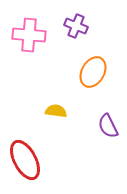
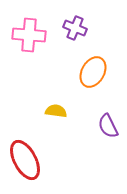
purple cross: moved 1 px left, 2 px down
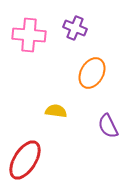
orange ellipse: moved 1 px left, 1 px down
red ellipse: rotated 60 degrees clockwise
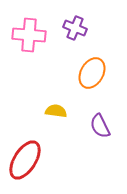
purple semicircle: moved 8 px left
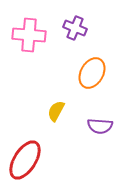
yellow semicircle: rotated 70 degrees counterclockwise
purple semicircle: rotated 60 degrees counterclockwise
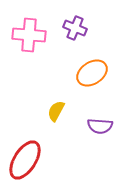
orange ellipse: rotated 28 degrees clockwise
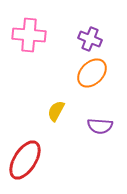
purple cross: moved 15 px right, 11 px down
orange ellipse: rotated 12 degrees counterclockwise
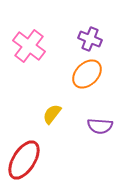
pink cross: moved 11 px down; rotated 32 degrees clockwise
orange ellipse: moved 5 px left, 1 px down
yellow semicircle: moved 4 px left, 3 px down; rotated 10 degrees clockwise
red ellipse: moved 1 px left
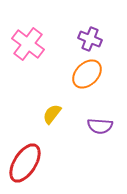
pink cross: moved 1 px left, 2 px up
red ellipse: moved 1 px right, 3 px down
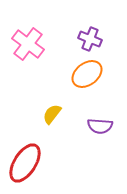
orange ellipse: rotated 8 degrees clockwise
